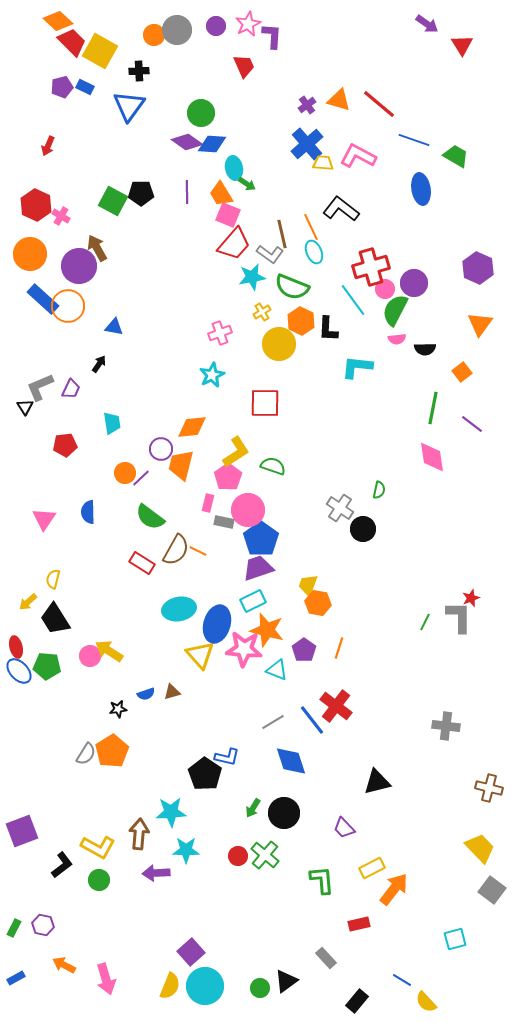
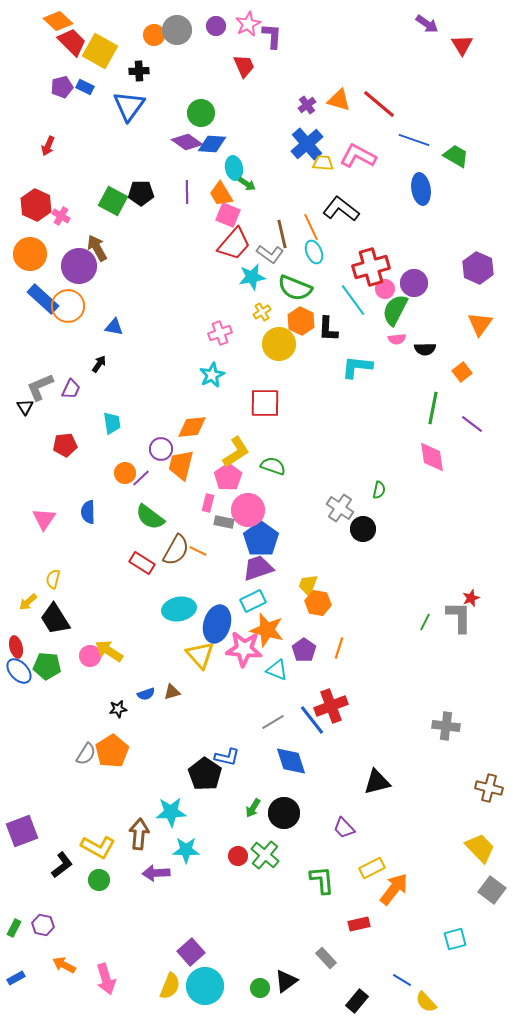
green semicircle at (292, 287): moved 3 px right, 1 px down
red cross at (336, 706): moved 5 px left; rotated 32 degrees clockwise
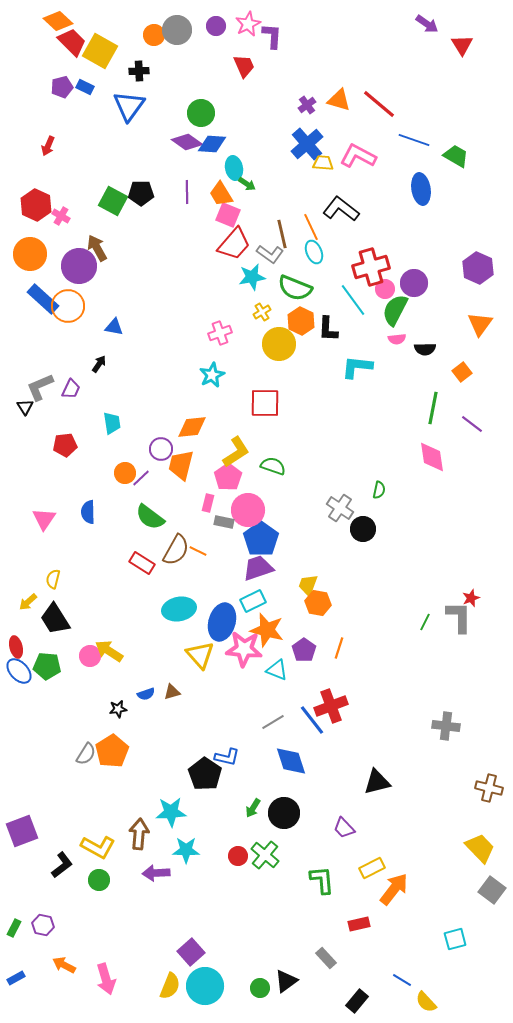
blue ellipse at (217, 624): moved 5 px right, 2 px up
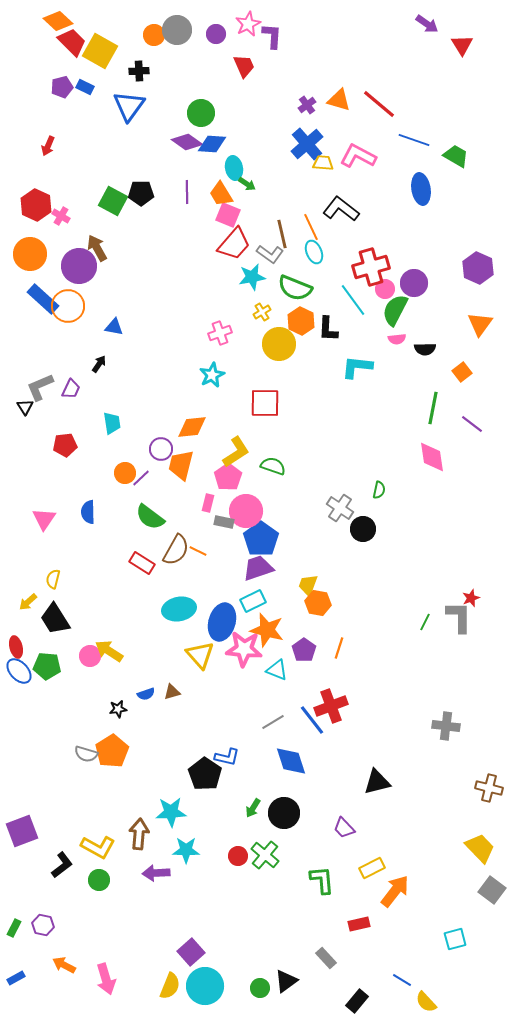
purple circle at (216, 26): moved 8 px down
pink circle at (248, 510): moved 2 px left, 1 px down
gray semicircle at (86, 754): rotated 75 degrees clockwise
orange arrow at (394, 889): moved 1 px right, 2 px down
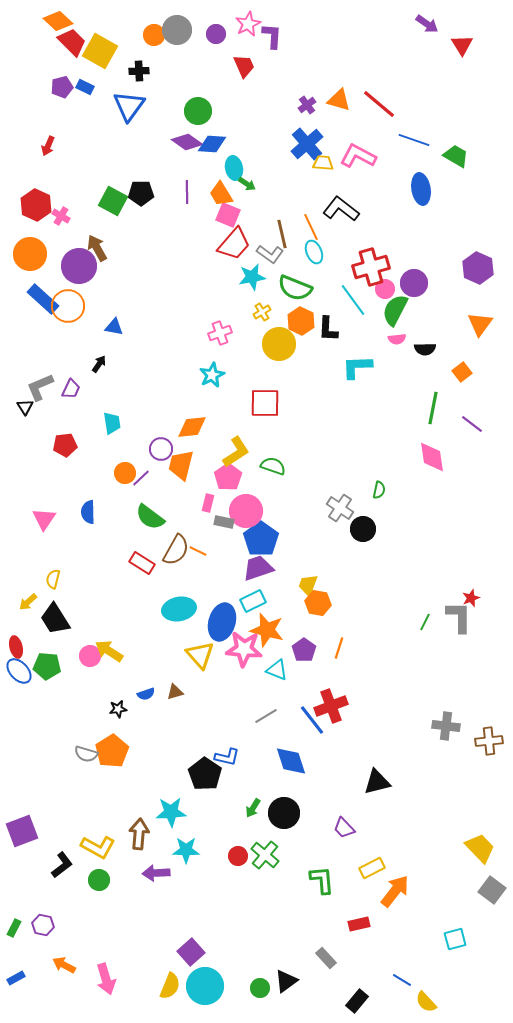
green circle at (201, 113): moved 3 px left, 2 px up
cyan L-shape at (357, 367): rotated 8 degrees counterclockwise
brown triangle at (172, 692): moved 3 px right
gray line at (273, 722): moved 7 px left, 6 px up
brown cross at (489, 788): moved 47 px up; rotated 20 degrees counterclockwise
